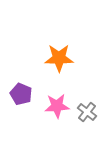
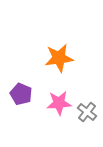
orange star: rotated 8 degrees counterclockwise
pink star: moved 2 px right, 3 px up
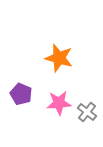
orange star: rotated 24 degrees clockwise
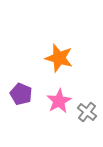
pink star: moved 2 px up; rotated 25 degrees counterclockwise
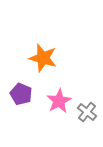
orange star: moved 16 px left
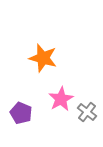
purple pentagon: moved 19 px down
pink star: moved 2 px right, 2 px up
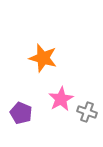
gray cross: rotated 18 degrees counterclockwise
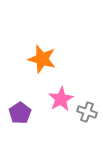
orange star: moved 1 px left, 1 px down
purple pentagon: moved 1 px left; rotated 15 degrees clockwise
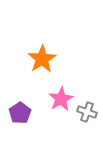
orange star: rotated 24 degrees clockwise
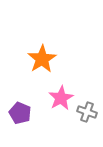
pink star: moved 1 px up
purple pentagon: rotated 15 degrees counterclockwise
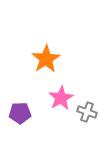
orange star: moved 4 px right
purple pentagon: rotated 25 degrees counterclockwise
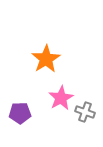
gray cross: moved 2 px left
